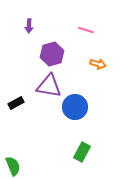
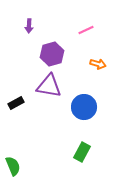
pink line: rotated 42 degrees counterclockwise
blue circle: moved 9 px right
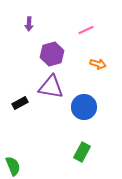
purple arrow: moved 2 px up
purple triangle: moved 2 px right, 1 px down
black rectangle: moved 4 px right
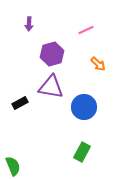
orange arrow: rotated 28 degrees clockwise
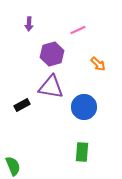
pink line: moved 8 px left
black rectangle: moved 2 px right, 2 px down
green rectangle: rotated 24 degrees counterclockwise
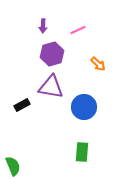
purple arrow: moved 14 px right, 2 px down
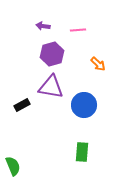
purple arrow: rotated 96 degrees clockwise
pink line: rotated 21 degrees clockwise
blue circle: moved 2 px up
